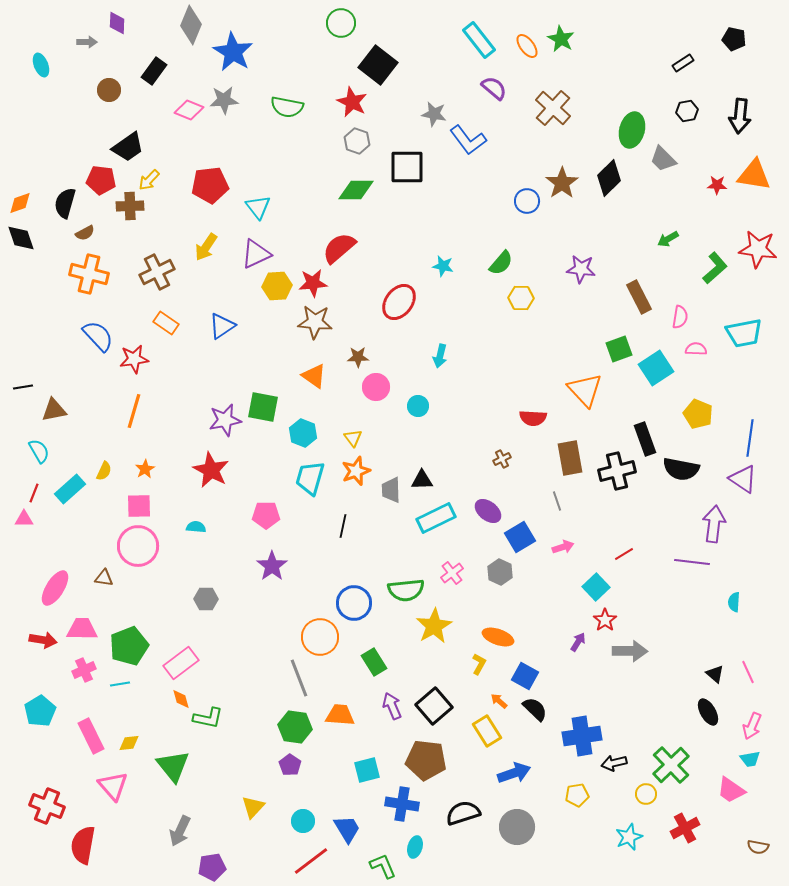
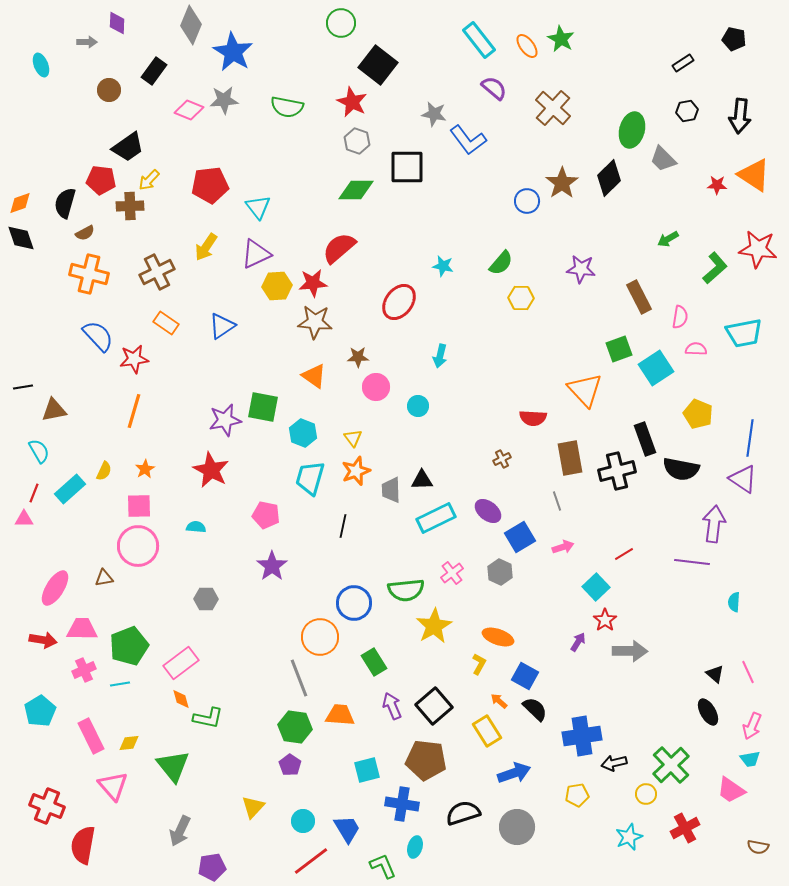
orange triangle at (754, 175): rotated 24 degrees clockwise
pink pentagon at (266, 515): rotated 12 degrees clockwise
brown triangle at (104, 578): rotated 18 degrees counterclockwise
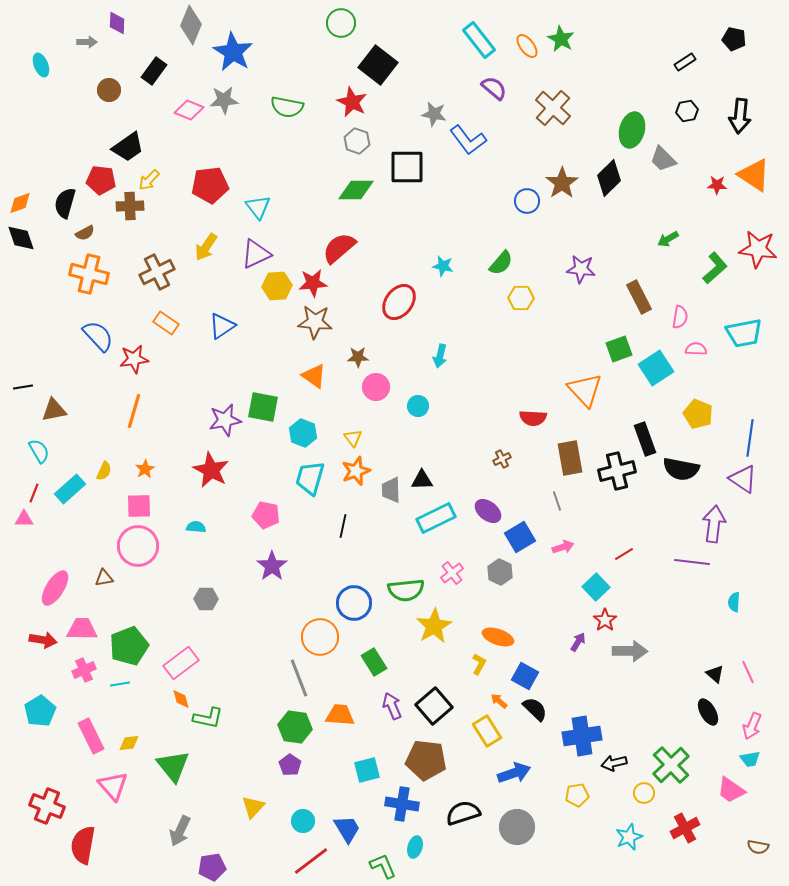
black rectangle at (683, 63): moved 2 px right, 1 px up
yellow circle at (646, 794): moved 2 px left, 1 px up
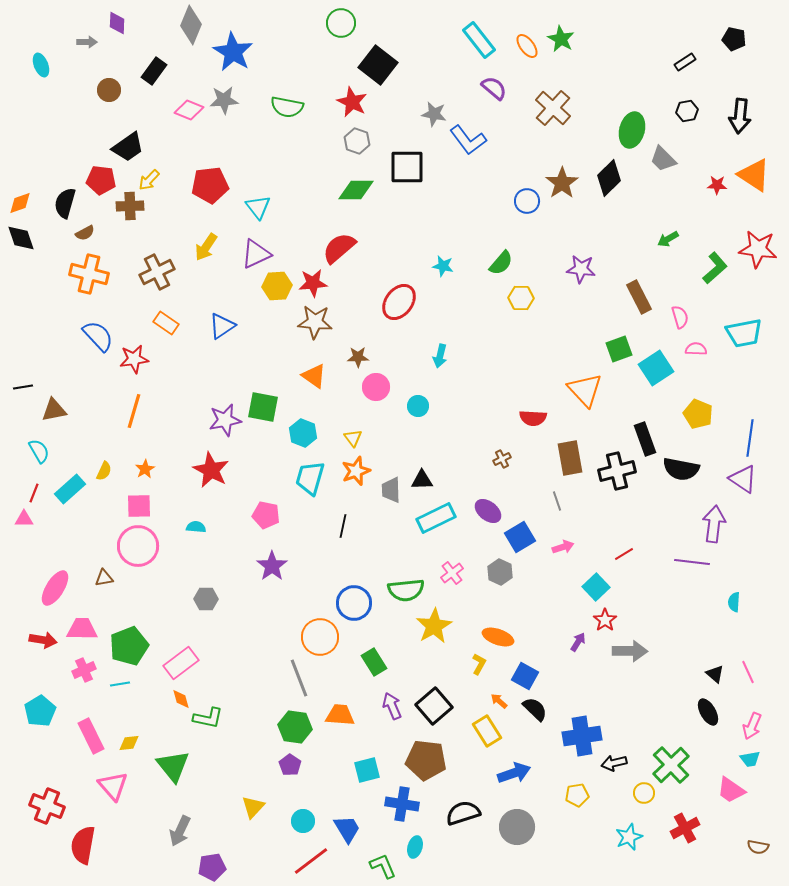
pink semicircle at (680, 317): rotated 25 degrees counterclockwise
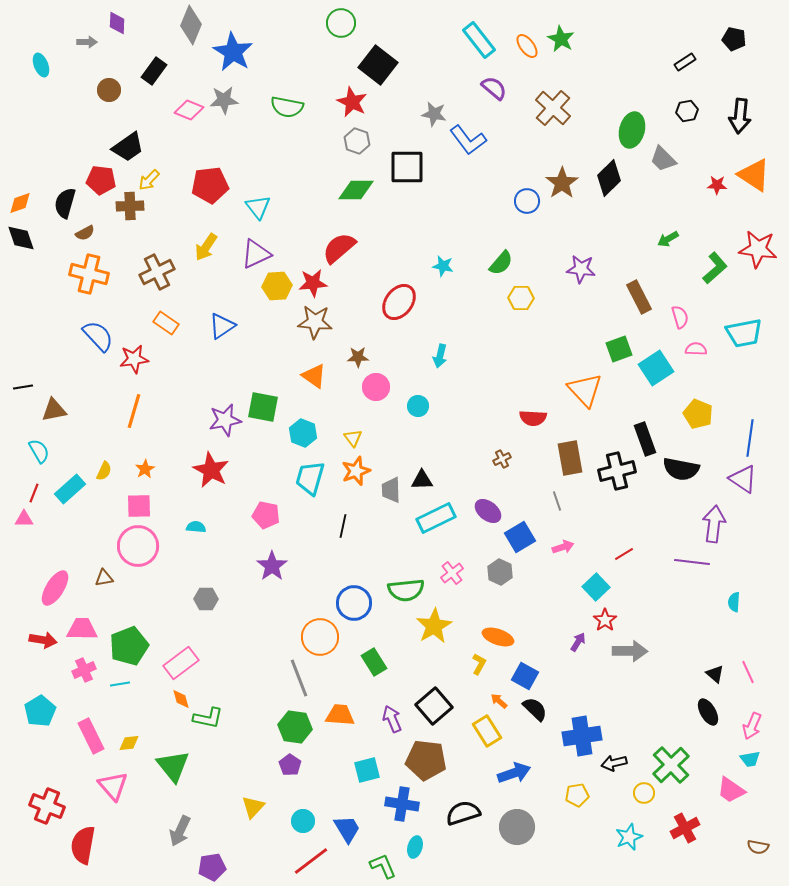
purple arrow at (392, 706): moved 13 px down
